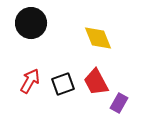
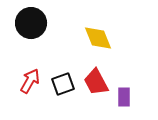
purple rectangle: moved 5 px right, 6 px up; rotated 30 degrees counterclockwise
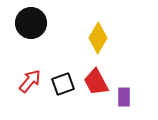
yellow diamond: rotated 52 degrees clockwise
red arrow: rotated 10 degrees clockwise
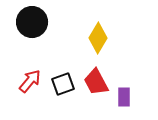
black circle: moved 1 px right, 1 px up
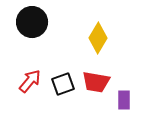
red trapezoid: rotated 52 degrees counterclockwise
purple rectangle: moved 3 px down
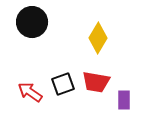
red arrow: moved 11 px down; rotated 95 degrees counterclockwise
